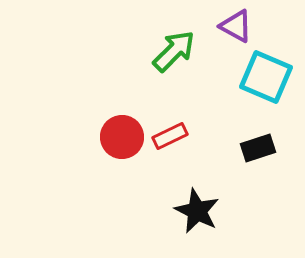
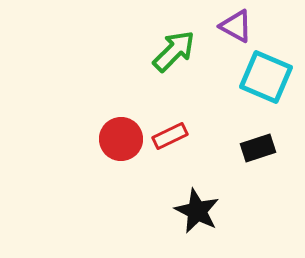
red circle: moved 1 px left, 2 px down
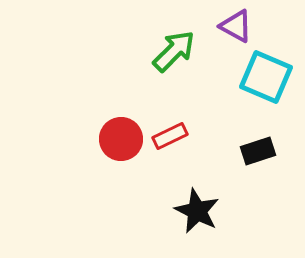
black rectangle: moved 3 px down
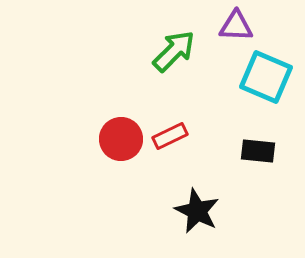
purple triangle: rotated 27 degrees counterclockwise
black rectangle: rotated 24 degrees clockwise
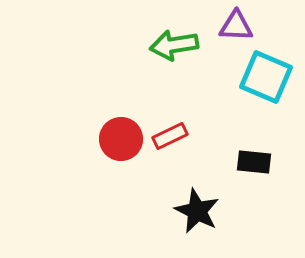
green arrow: moved 6 px up; rotated 144 degrees counterclockwise
black rectangle: moved 4 px left, 11 px down
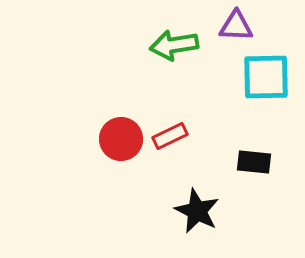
cyan square: rotated 24 degrees counterclockwise
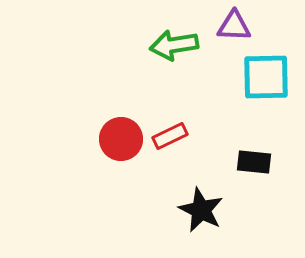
purple triangle: moved 2 px left
black star: moved 4 px right, 1 px up
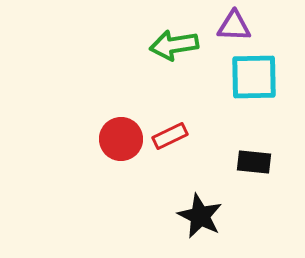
cyan square: moved 12 px left
black star: moved 1 px left, 6 px down
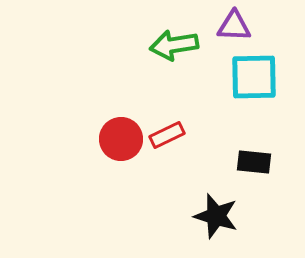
red rectangle: moved 3 px left, 1 px up
black star: moved 16 px right; rotated 9 degrees counterclockwise
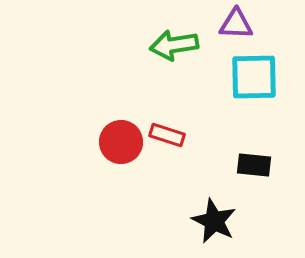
purple triangle: moved 2 px right, 2 px up
red rectangle: rotated 44 degrees clockwise
red circle: moved 3 px down
black rectangle: moved 3 px down
black star: moved 2 px left, 5 px down; rotated 9 degrees clockwise
